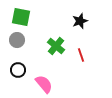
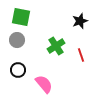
green cross: rotated 18 degrees clockwise
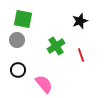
green square: moved 2 px right, 2 px down
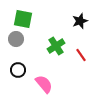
gray circle: moved 1 px left, 1 px up
red line: rotated 16 degrees counterclockwise
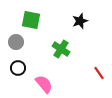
green square: moved 8 px right, 1 px down
gray circle: moved 3 px down
green cross: moved 5 px right, 3 px down; rotated 24 degrees counterclockwise
red line: moved 18 px right, 18 px down
black circle: moved 2 px up
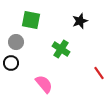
black circle: moved 7 px left, 5 px up
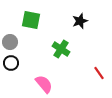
gray circle: moved 6 px left
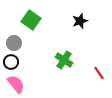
green square: rotated 24 degrees clockwise
gray circle: moved 4 px right, 1 px down
green cross: moved 3 px right, 11 px down
black circle: moved 1 px up
pink semicircle: moved 28 px left
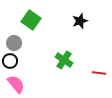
black circle: moved 1 px left, 1 px up
red line: rotated 48 degrees counterclockwise
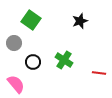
black circle: moved 23 px right, 1 px down
